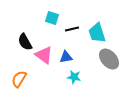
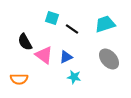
black line: rotated 48 degrees clockwise
cyan trapezoid: moved 8 px right, 9 px up; rotated 90 degrees clockwise
blue triangle: rotated 16 degrees counterclockwise
orange semicircle: rotated 120 degrees counterclockwise
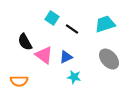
cyan square: rotated 16 degrees clockwise
orange semicircle: moved 2 px down
